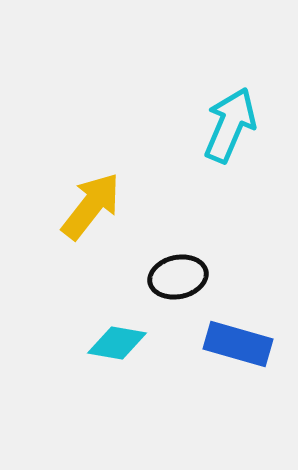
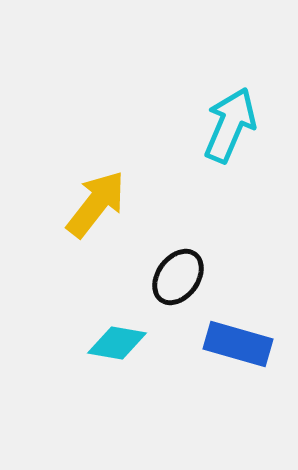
yellow arrow: moved 5 px right, 2 px up
black ellipse: rotated 42 degrees counterclockwise
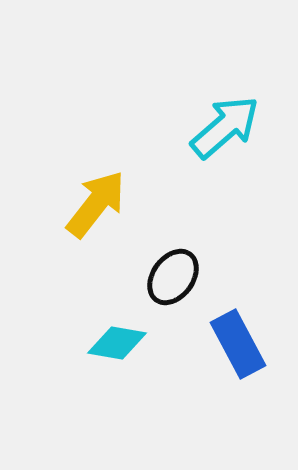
cyan arrow: moved 5 px left, 2 px down; rotated 26 degrees clockwise
black ellipse: moved 5 px left
blue rectangle: rotated 46 degrees clockwise
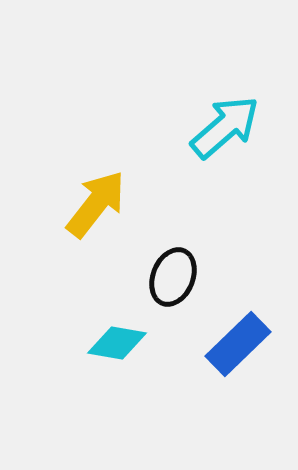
black ellipse: rotated 14 degrees counterclockwise
blue rectangle: rotated 74 degrees clockwise
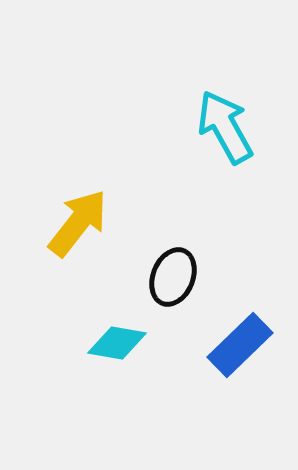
cyan arrow: rotated 78 degrees counterclockwise
yellow arrow: moved 18 px left, 19 px down
blue rectangle: moved 2 px right, 1 px down
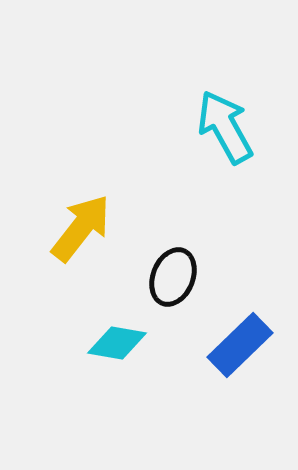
yellow arrow: moved 3 px right, 5 px down
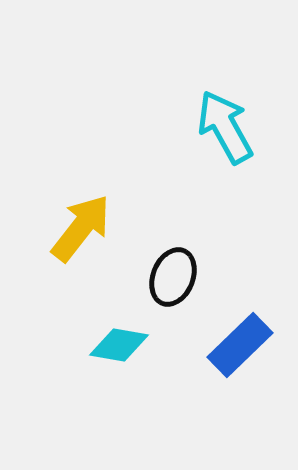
cyan diamond: moved 2 px right, 2 px down
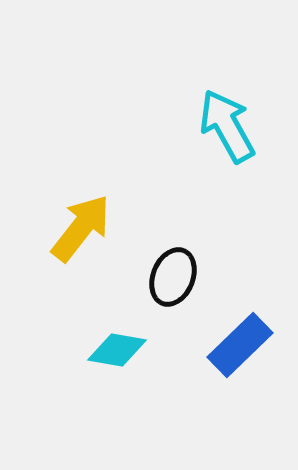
cyan arrow: moved 2 px right, 1 px up
cyan diamond: moved 2 px left, 5 px down
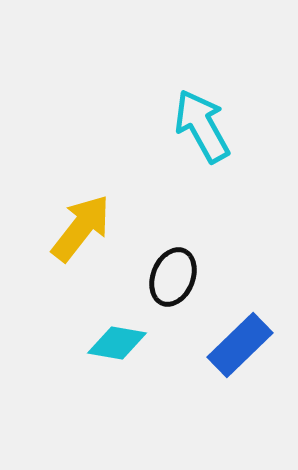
cyan arrow: moved 25 px left
cyan diamond: moved 7 px up
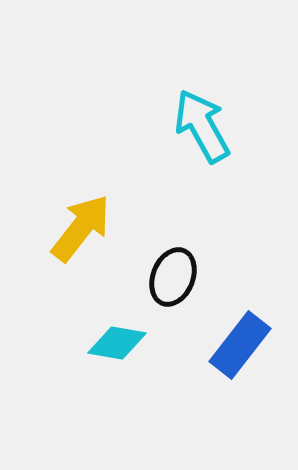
blue rectangle: rotated 8 degrees counterclockwise
